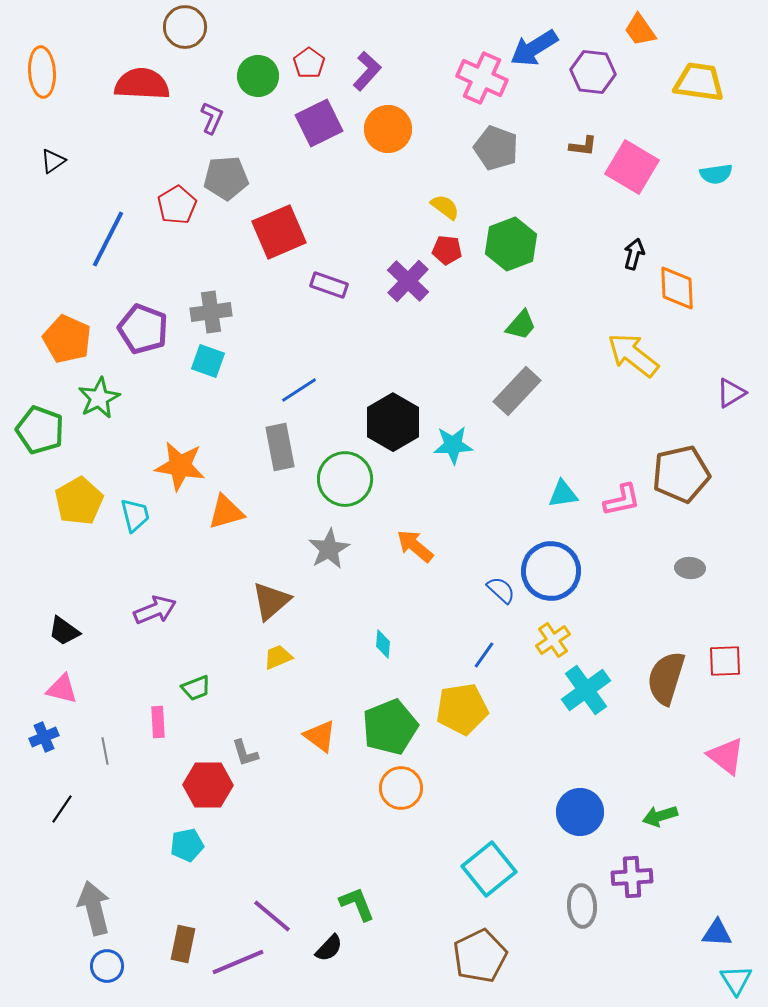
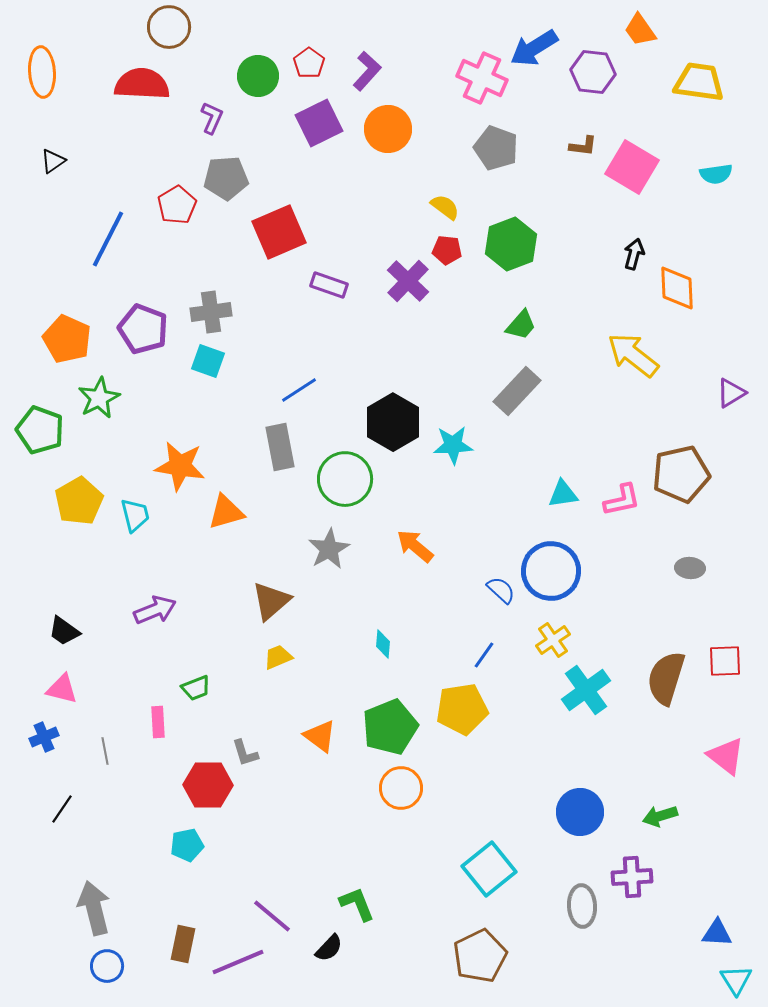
brown circle at (185, 27): moved 16 px left
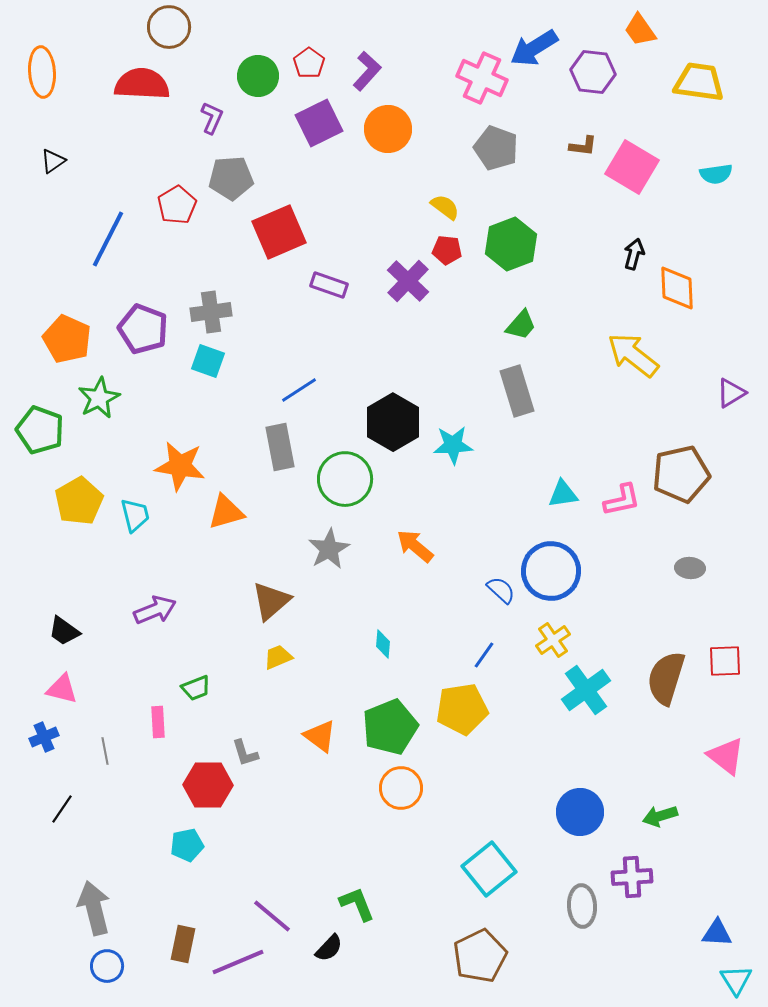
gray pentagon at (226, 178): moved 5 px right
gray rectangle at (517, 391): rotated 60 degrees counterclockwise
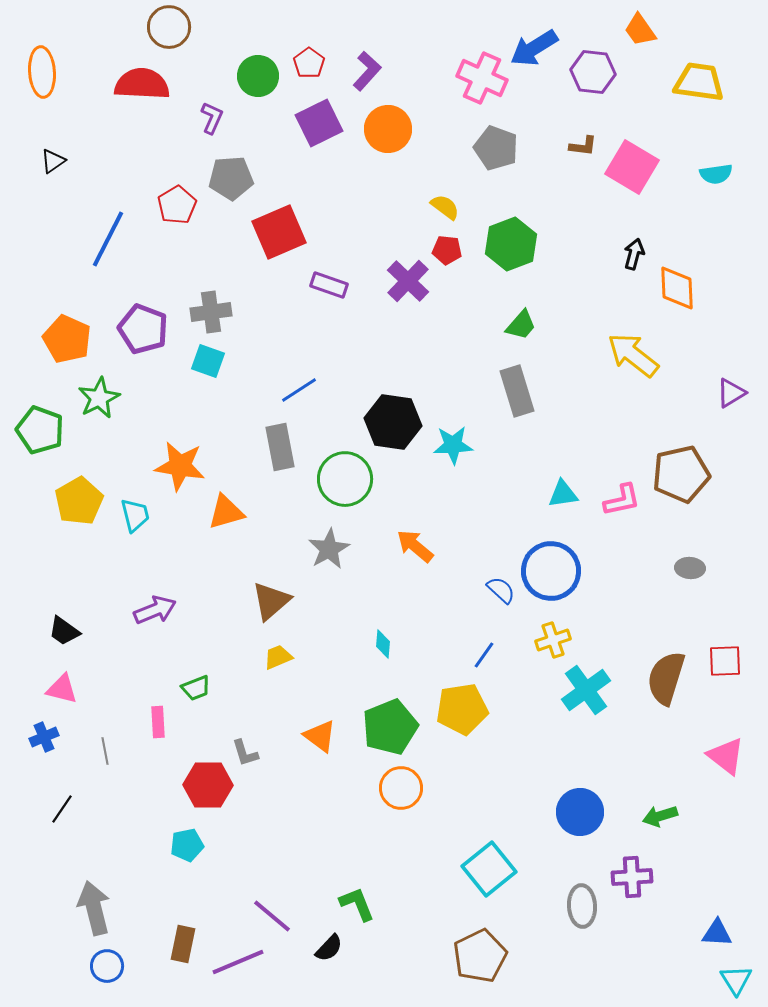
black hexagon at (393, 422): rotated 22 degrees counterclockwise
yellow cross at (553, 640): rotated 16 degrees clockwise
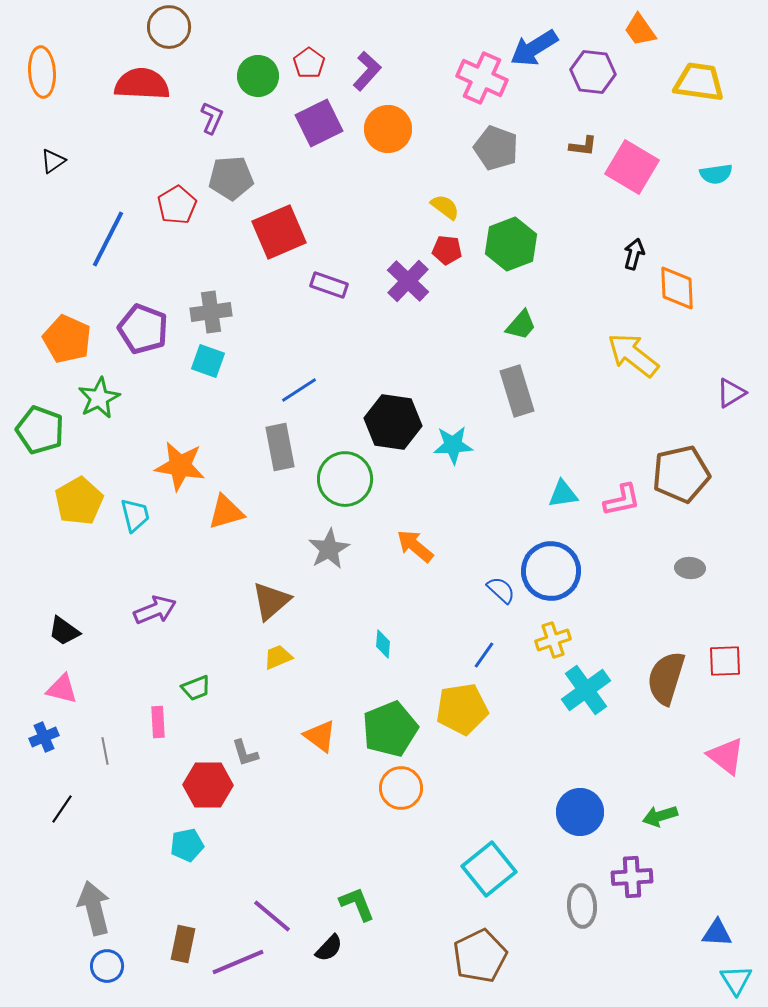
green pentagon at (390, 727): moved 2 px down
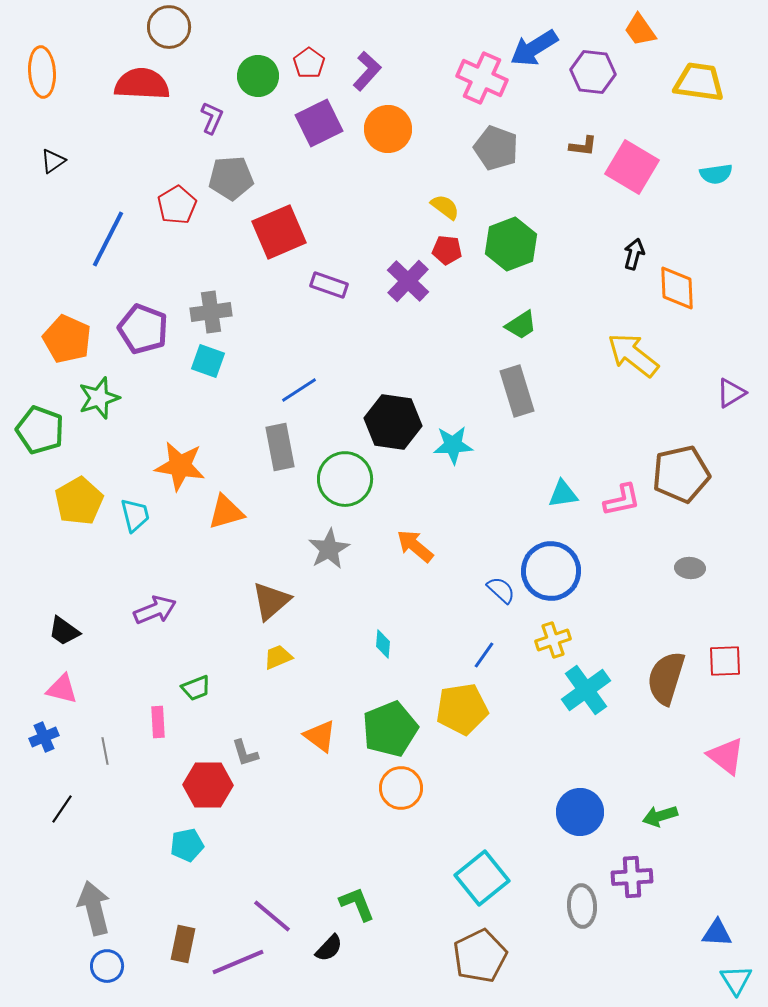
green trapezoid at (521, 325): rotated 16 degrees clockwise
green star at (99, 398): rotated 9 degrees clockwise
cyan square at (489, 869): moved 7 px left, 9 px down
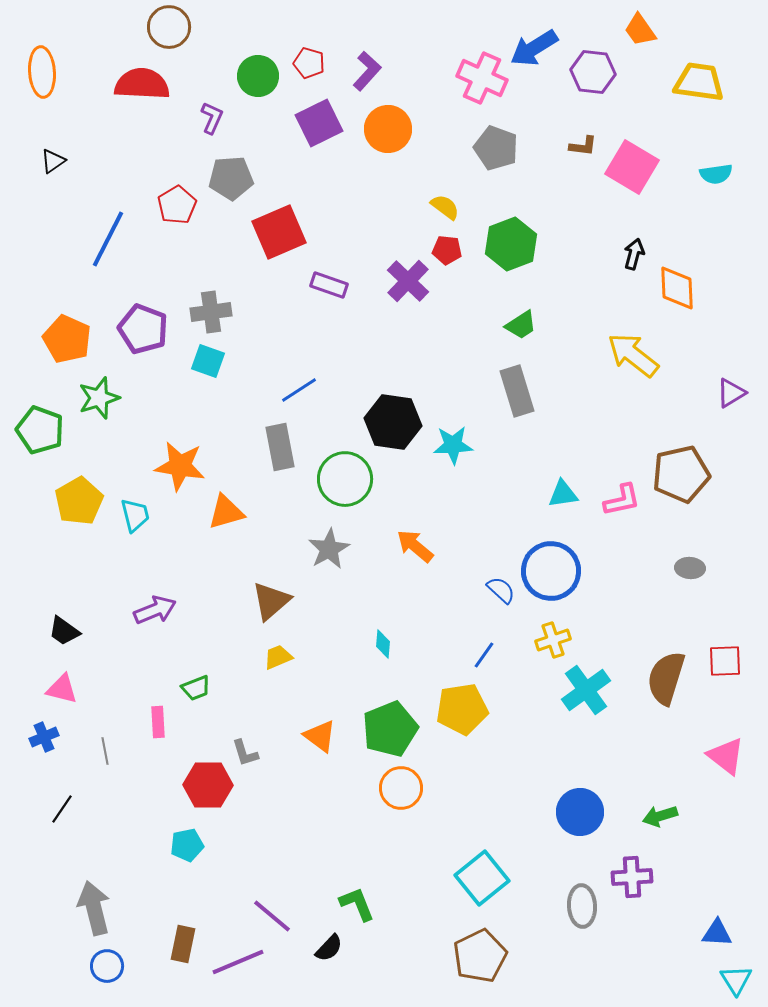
red pentagon at (309, 63): rotated 20 degrees counterclockwise
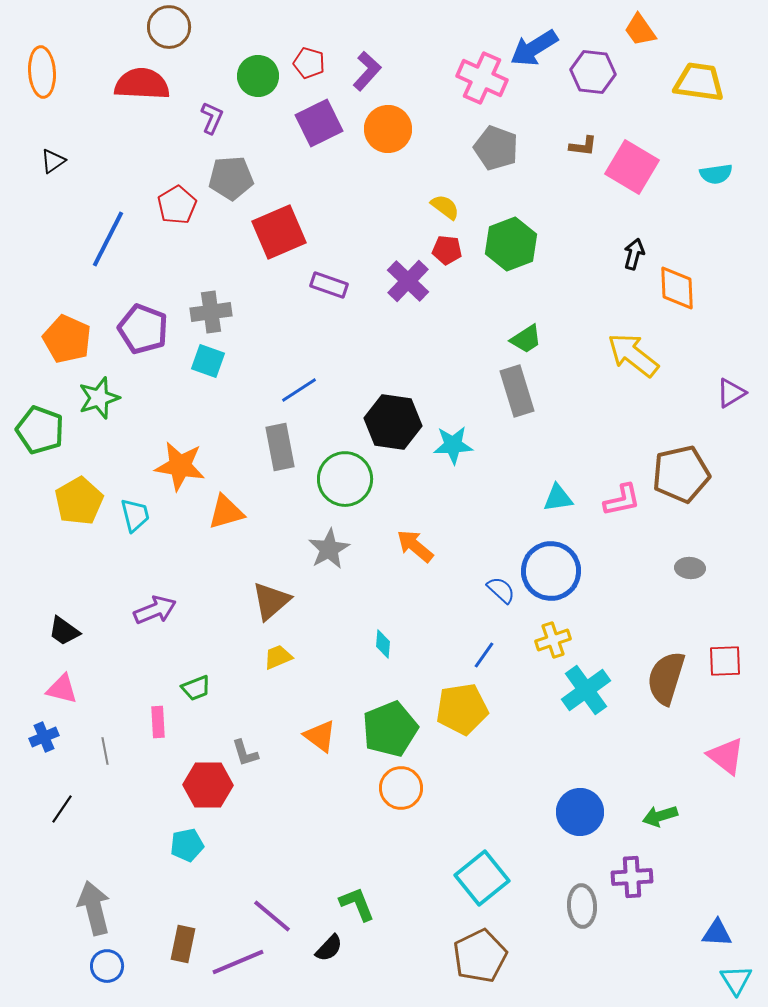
green trapezoid at (521, 325): moved 5 px right, 14 px down
cyan triangle at (563, 494): moved 5 px left, 4 px down
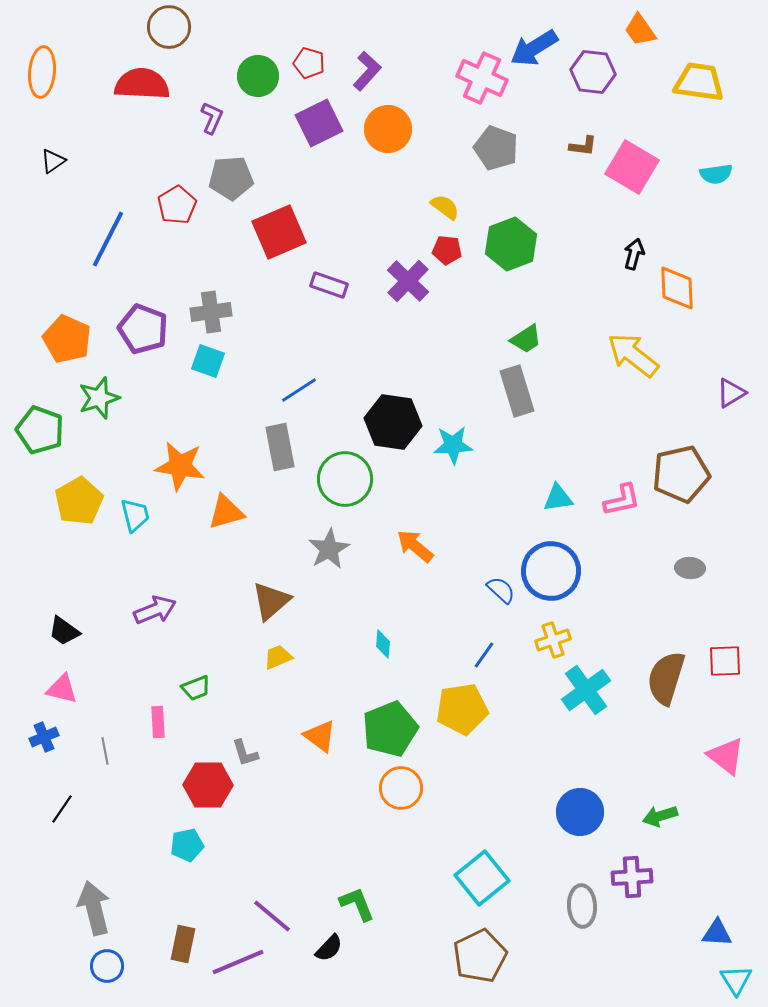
orange ellipse at (42, 72): rotated 9 degrees clockwise
